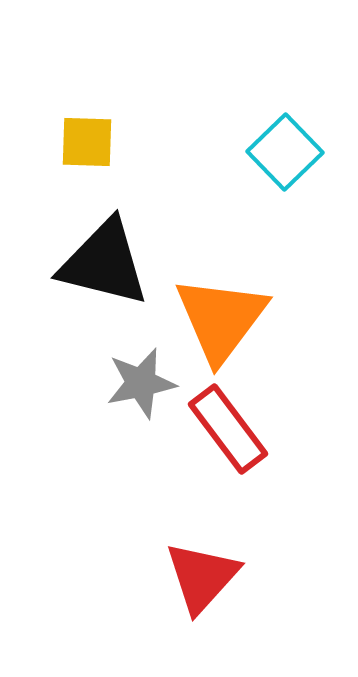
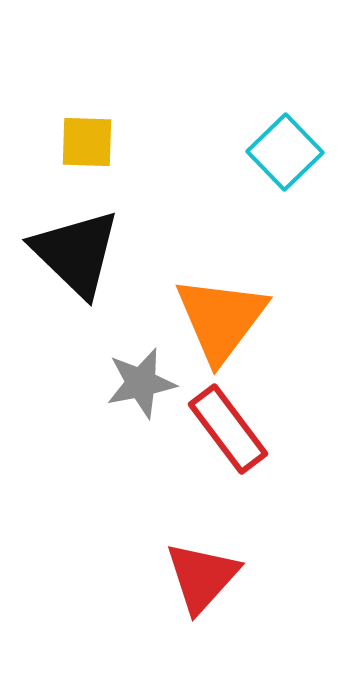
black triangle: moved 28 px left, 10 px up; rotated 30 degrees clockwise
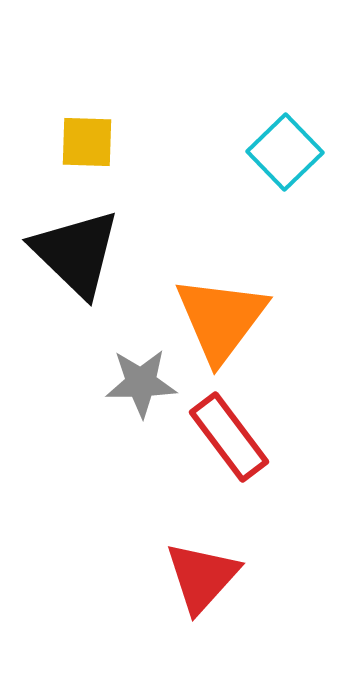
gray star: rotated 10 degrees clockwise
red rectangle: moved 1 px right, 8 px down
